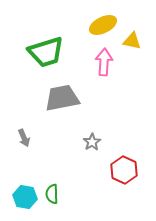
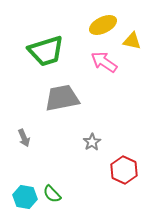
green trapezoid: moved 1 px up
pink arrow: rotated 60 degrees counterclockwise
green semicircle: rotated 42 degrees counterclockwise
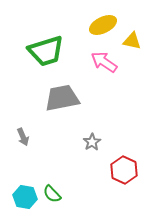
gray arrow: moved 1 px left, 1 px up
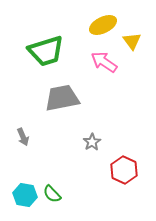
yellow triangle: rotated 42 degrees clockwise
cyan hexagon: moved 2 px up
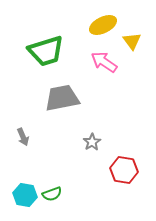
red hexagon: rotated 16 degrees counterclockwise
green semicircle: rotated 66 degrees counterclockwise
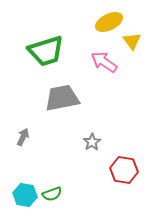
yellow ellipse: moved 6 px right, 3 px up
gray arrow: rotated 132 degrees counterclockwise
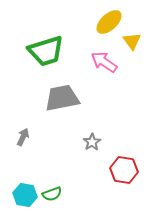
yellow ellipse: rotated 16 degrees counterclockwise
